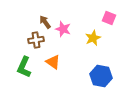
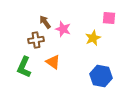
pink square: rotated 16 degrees counterclockwise
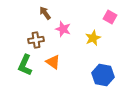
pink square: moved 1 px right, 1 px up; rotated 24 degrees clockwise
brown arrow: moved 9 px up
green L-shape: moved 1 px right, 2 px up
blue hexagon: moved 2 px right, 1 px up
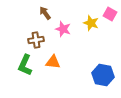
pink square: moved 3 px up
yellow star: moved 2 px left, 15 px up; rotated 28 degrees counterclockwise
orange triangle: rotated 28 degrees counterclockwise
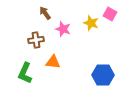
green L-shape: moved 8 px down
blue hexagon: rotated 10 degrees counterclockwise
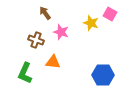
pink star: moved 2 px left, 3 px down
brown cross: rotated 28 degrees clockwise
